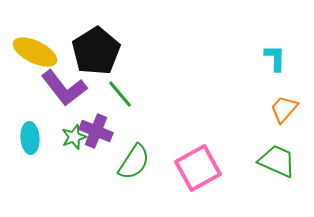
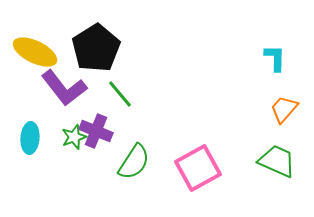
black pentagon: moved 3 px up
cyan ellipse: rotated 8 degrees clockwise
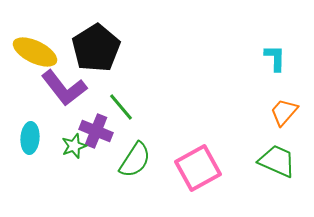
green line: moved 1 px right, 13 px down
orange trapezoid: moved 3 px down
green star: moved 9 px down
green semicircle: moved 1 px right, 2 px up
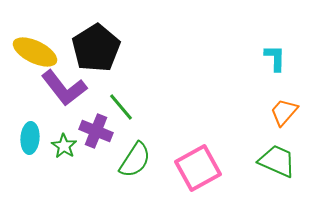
green star: moved 10 px left; rotated 20 degrees counterclockwise
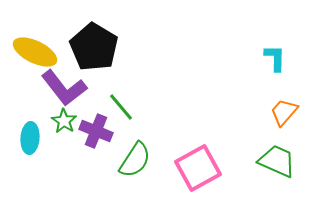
black pentagon: moved 2 px left, 1 px up; rotated 9 degrees counterclockwise
green star: moved 25 px up
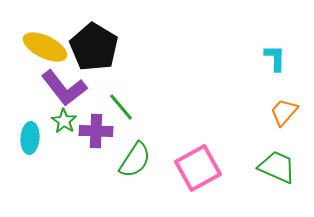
yellow ellipse: moved 10 px right, 5 px up
purple cross: rotated 20 degrees counterclockwise
green trapezoid: moved 6 px down
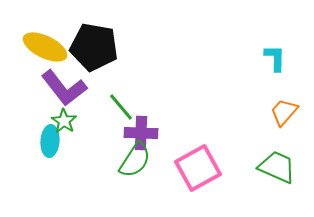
black pentagon: rotated 21 degrees counterclockwise
purple cross: moved 45 px right, 2 px down
cyan ellipse: moved 20 px right, 3 px down
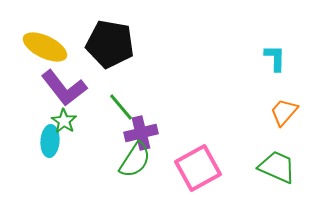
black pentagon: moved 16 px right, 3 px up
purple cross: rotated 16 degrees counterclockwise
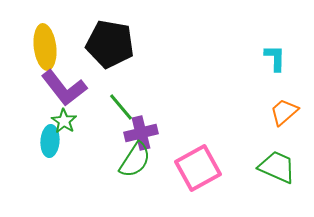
yellow ellipse: rotated 57 degrees clockwise
orange trapezoid: rotated 8 degrees clockwise
